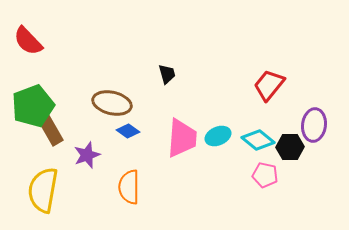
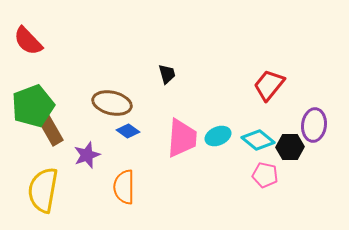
orange semicircle: moved 5 px left
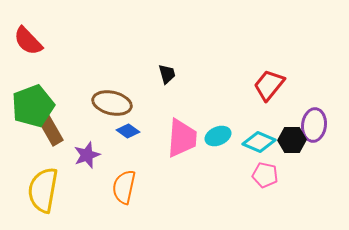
cyan diamond: moved 1 px right, 2 px down; rotated 16 degrees counterclockwise
black hexagon: moved 2 px right, 7 px up
orange semicircle: rotated 12 degrees clockwise
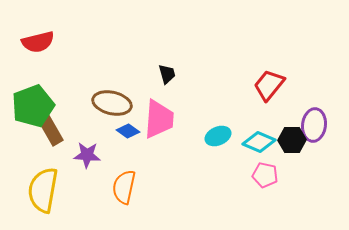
red semicircle: moved 10 px right, 1 px down; rotated 60 degrees counterclockwise
pink trapezoid: moved 23 px left, 19 px up
purple star: rotated 24 degrees clockwise
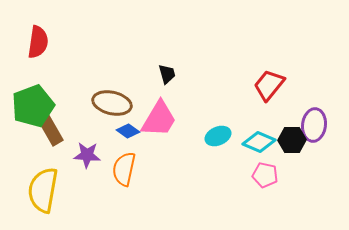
red semicircle: rotated 68 degrees counterclockwise
pink trapezoid: rotated 27 degrees clockwise
orange semicircle: moved 18 px up
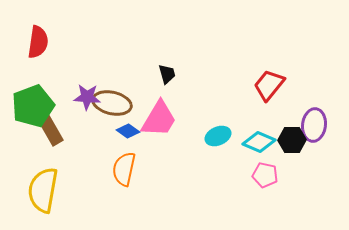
purple star: moved 58 px up
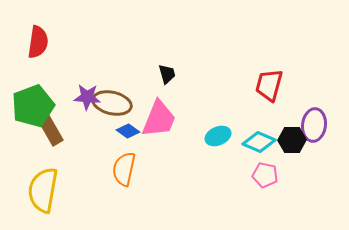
red trapezoid: rotated 24 degrees counterclockwise
pink trapezoid: rotated 9 degrees counterclockwise
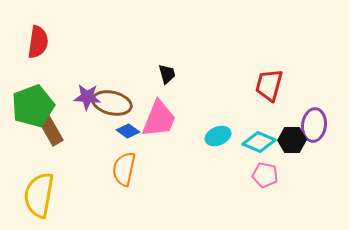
yellow semicircle: moved 4 px left, 5 px down
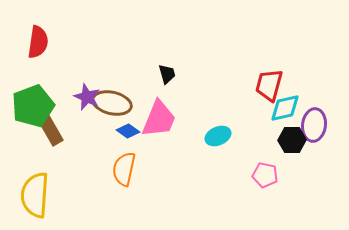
purple star: rotated 20 degrees clockwise
cyan diamond: moved 26 px right, 34 px up; rotated 36 degrees counterclockwise
yellow semicircle: moved 4 px left; rotated 6 degrees counterclockwise
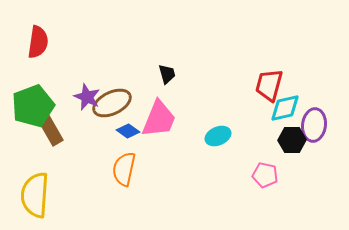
brown ellipse: rotated 39 degrees counterclockwise
